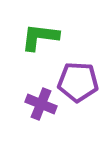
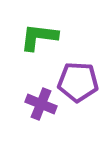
green L-shape: moved 1 px left
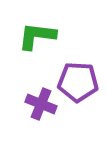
green L-shape: moved 2 px left, 1 px up
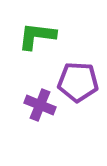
purple cross: moved 1 px left, 1 px down
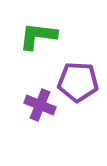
green L-shape: moved 1 px right
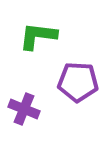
purple cross: moved 16 px left, 4 px down
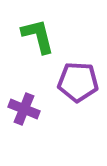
green L-shape: rotated 69 degrees clockwise
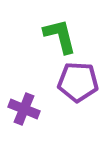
green L-shape: moved 22 px right
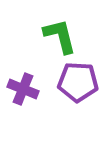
purple cross: moved 1 px left, 20 px up
